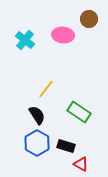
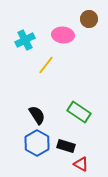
cyan cross: rotated 24 degrees clockwise
yellow line: moved 24 px up
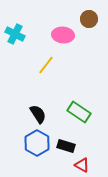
cyan cross: moved 10 px left, 6 px up; rotated 36 degrees counterclockwise
black semicircle: moved 1 px right, 1 px up
red triangle: moved 1 px right, 1 px down
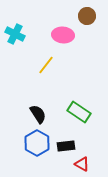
brown circle: moved 2 px left, 3 px up
black rectangle: rotated 24 degrees counterclockwise
red triangle: moved 1 px up
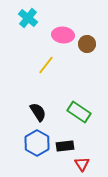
brown circle: moved 28 px down
cyan cross: moved 13 px right, 16 px up; rotated 12 degrees clockwise
black semicircle: moved 2 px up
black rectangle: moved 1 px left
red triangle: rotated 28 degrees clockwise
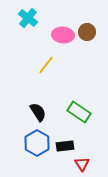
brown circle: moved 12 px up
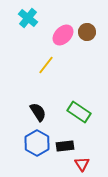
pink ellipse: rotated 50 degrees counterclockwise
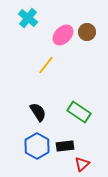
blue hexagon: moved 3 px down
red triangle: rotated 21 degrees clockwise
